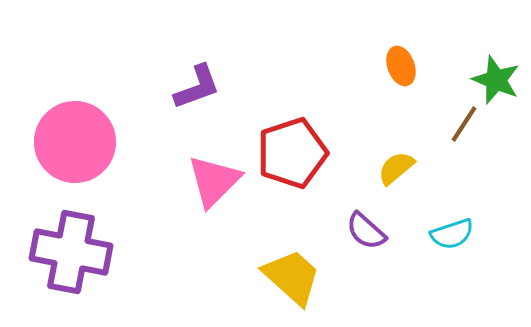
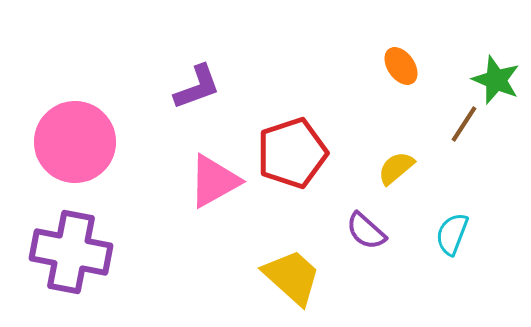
orange ellipse: rotated 15 degrees counterclockwise
pink triangle: rotated 16 degrees clockwise
cyan semicircle: rotated 129 degrees clockwise
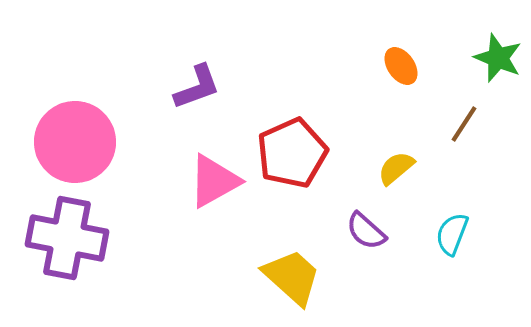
green star: moved 2 px right, 22 px up
red pentagon: rotated 6 degrees counterclockwise
purple cross: moved 4 px left, 14 px up
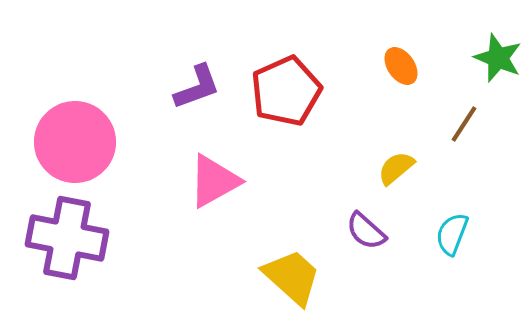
red pentagon: moved 6 px left, 62 px up
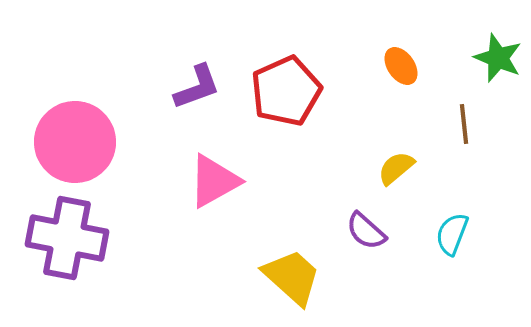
brown line: rotated 39 degrees counterclockwise
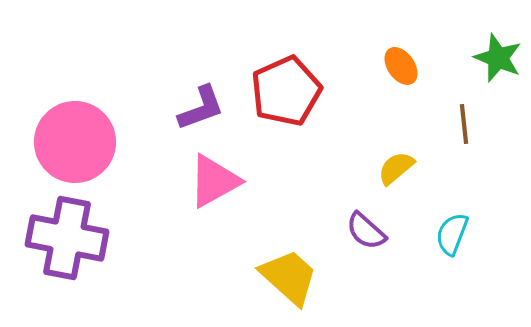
purple L-shape: moved 4 px right, 21 px down
yellow trapezoid: moved 3 px left
